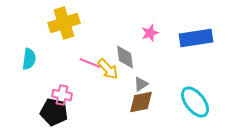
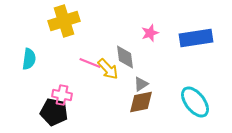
yellow cross: moved 2 px up
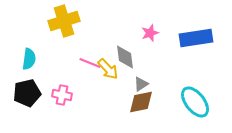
black pentagon: moved 27 px left, 19 px up; rotated 24 degrees counterclockwise
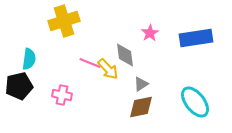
pink star: rotated 12 degrees counterclockwise
gray diamond: moved 2 px up
black pentagon: moved 8 px left, 7 px up
brown diamond: moved 5 px down
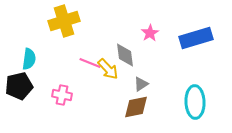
blue rectangle: rotated 8 degrees counterclockwise
cyan ellipse: rotated 36 degrees clockwise
brown diamond: moved 5 px left
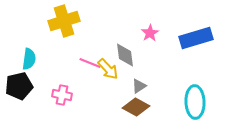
gray triangle: moved 2 px left, 2 px down
brown diamond: rotated 40 degrees clockwise
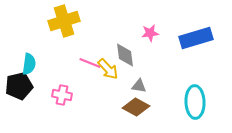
pink star: rotated 24 degrees clockwise
cyan semicircle: moved 5 px down
gray triangle: rotated 42 degrees clockwise
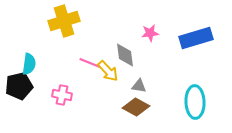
yellow arrow: moved 2 px down
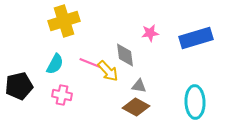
cyan semicircle: moved 26 px right; rotated 20 degrees clockwise
